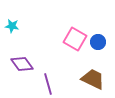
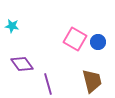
brown trapezoid: moved 1 px left, 2 px down; rotated 50 degrees clockwise
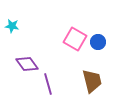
purple diamond: moved 5 px right
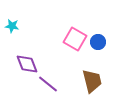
purple diamond: rotated 15 degrees clockwise
purple line: rotated 35 degrees counterclockwise
